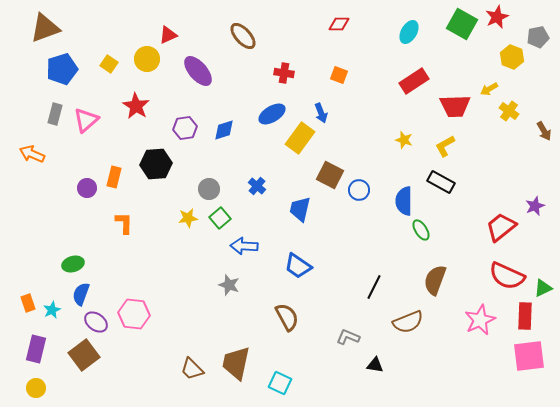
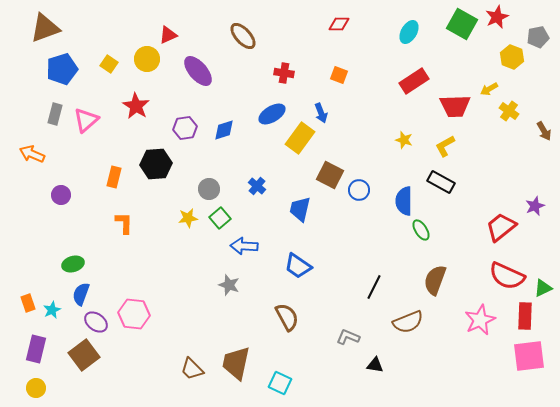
purple circle at (87, 188): moved 26 px left, 7 px down
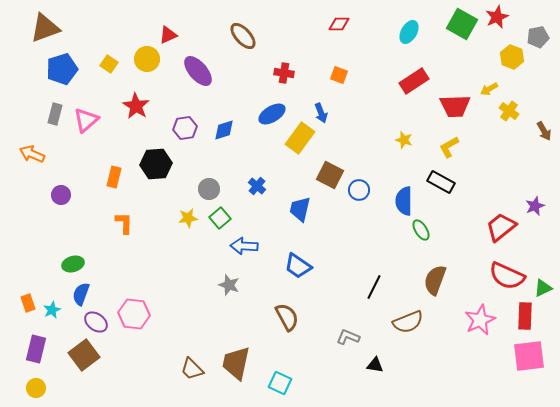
yellow L-shape at (445, 146): moved 4 px right, 1 px down
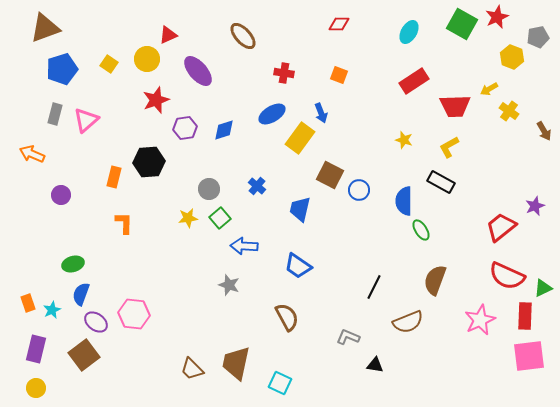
red star at (136, 106): moved 20 px right, 6 px up; rotated 20 degrees clockwise
black hexagon at (156, 164): moved 7 px left, 2 px up
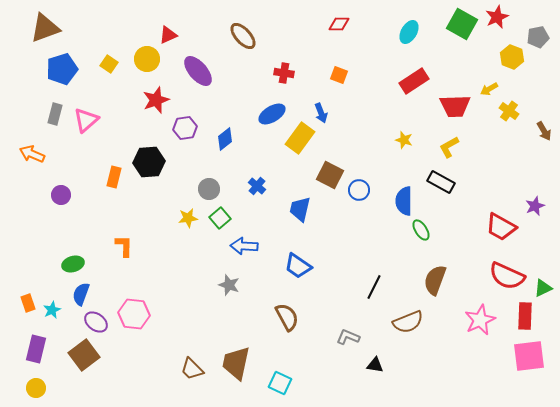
blue diamond at (224, 130): moved 1 px right, 9 px down; rotated 20 degrees counterclockwise
orange L-shape at (124, 223): moved 23 px down
red trapezoid at (501, 227): rotated 112 degrees counterclockwise
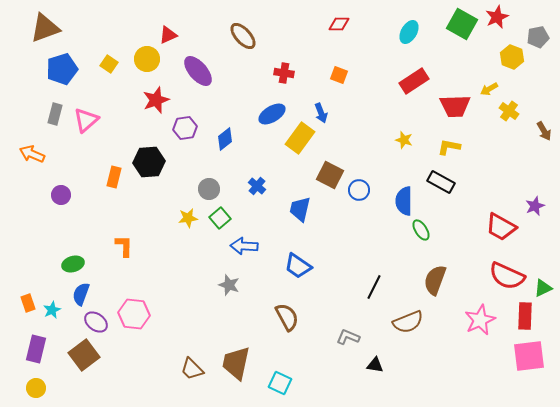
yellow L-shape at (449, 147): rotated 40 degrees clockwise
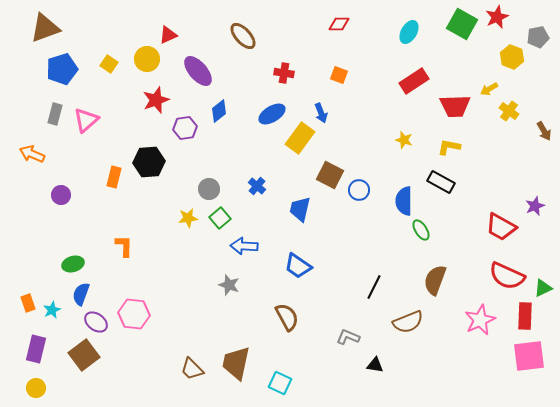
blue diamond at (225, 139): moved 6 px left, 28 px up
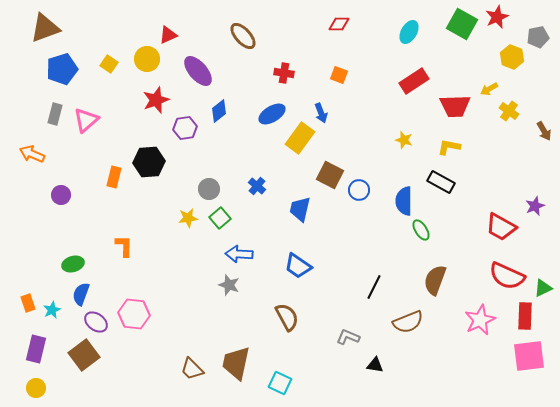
blue arrow at (244, 246): moved 5 px left, 8 px down
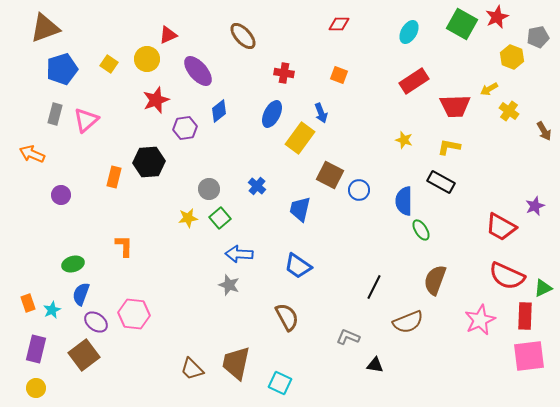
blue ellipse at (272, 114): rotated 32 degrees counterclockwise
